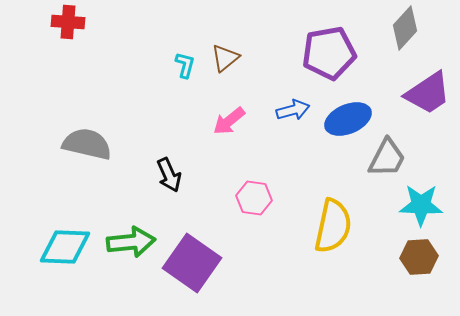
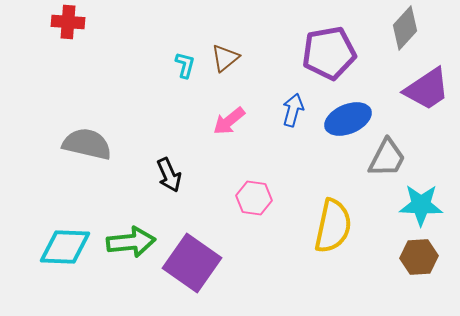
purple trapezoid: moved 1 px left, 4 px up
blue arrow: rotated 60 degrees counterclockwise
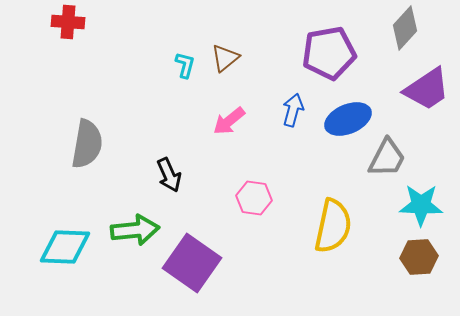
gray semicircle: rotated 87 degrees clockwise
green arrow: moved 4 px right, 12 px up
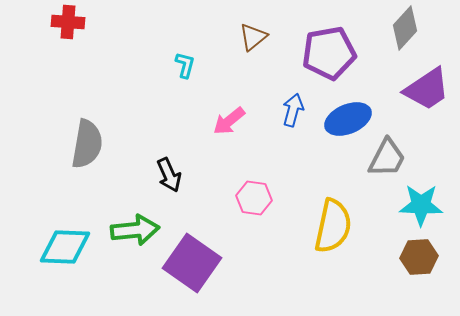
brown triangle: moved 28 px right, 21 px up
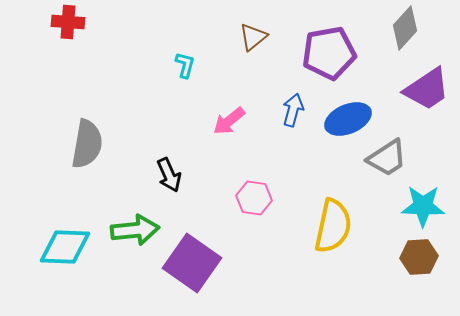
gray trapezoid: rotated 30 degrees clockwise
cyan star: moved 2 px right, 1 px down
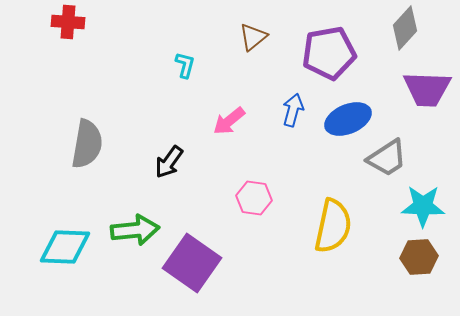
purple trapezoid: rotated 36 degrees clockwise
black arrow: moved 13 px up; rotated 60 degrees clockwise
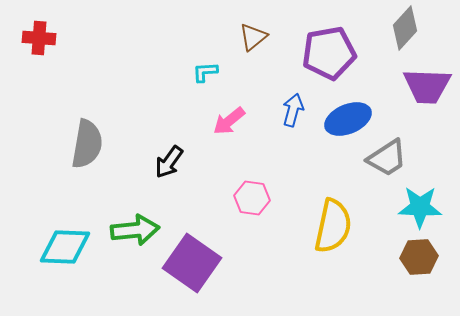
red cross: moved 29 px left, 16 px down
cyan L-shape: moved 20 px right, 7 px down; rotated 108 degrees counterclockwise
purple trapezoid: moved 3 px up
pink hexagon: moved 2 px left
cyan star: moved 3 px left, 1 px down
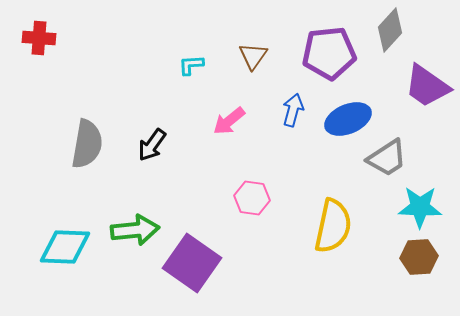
gray diamond: moved 15 px left, 2 px down
brown triangle: moved 19 px down; rotated 16 degrees counterclockwise
purple pentagon: rotated 4 degrees clockwise
cyan L-shape: moved 14 px left, 7 px up
purple trapezoid: rotated 33 degrees clockwise
black arrow: moved 17 px left, 17 px up
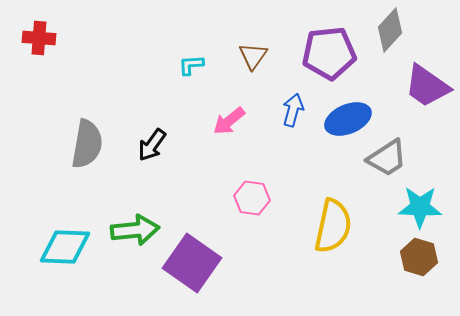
brown hexagon: rotated 21 degrees clockwise
